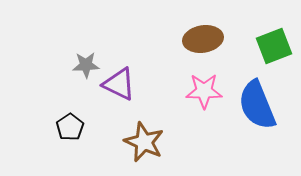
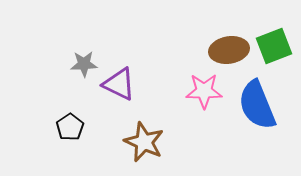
brown ellipse: moved 26 px right, 11 px down
gray star: moved 2 px left, 1 px up
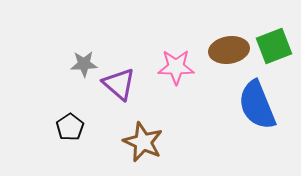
purple triangle: rotated 15 degrees clockwise
pink star: moved 28 px left, 24 px up
brown star: moved 1 px left
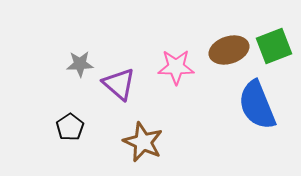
brown ellipse: rotated 9 degrees counterclockwise
gray star: moved 4 px left
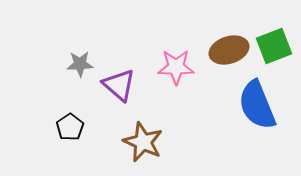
purple triangle: moved 1 px down
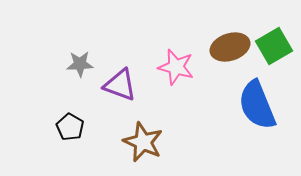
green square: rotated 9 degrees counterclockwise
brown ellipse: moved 1 px right, 3 px up
pink star: rotated 15 degrees clockwise
purple triangle: moved 1 px right; rotated 21 degrees counterclockwise
black pentagon: rotated 8 degrees counterclockwise
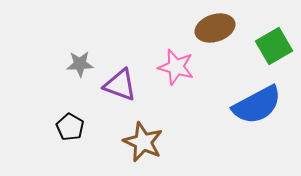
brown ellipse: moved 15 px left, 19 px up
blue semicircle: rotated 96 degrees counterclockwise
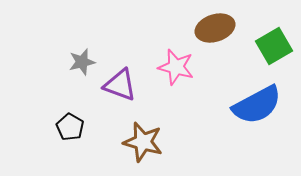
gray star: moved 2 px right, 2 px up; rotated 12 degrees counterclockwise
brown star: rotated 9 degrees counterclockwise
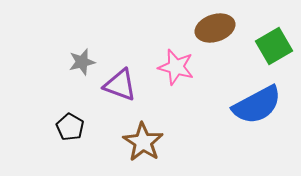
brown star: rotated 18 degrees clockwise
